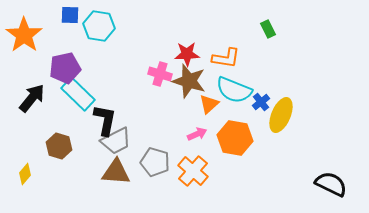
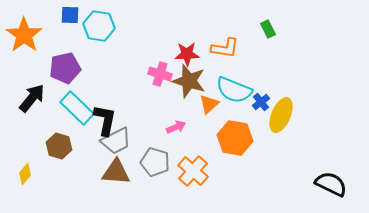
orange L-shape: moved 1 px left, 10 px up
cyan rectangle: moved 1 px left, 14 px down
pink arrow: moved 21 px left, 7 px up
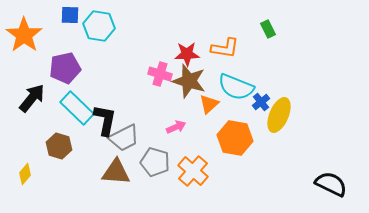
cyan semicircle: moved 2 px right, 3 px up
yellow ellipse: moved 2 px left
gray trapezoid: moved 8 px right, 3 px up
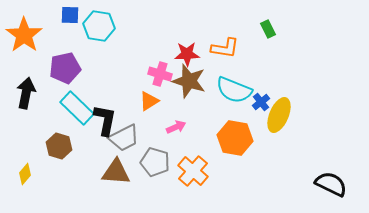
cyan semicircle: moved 2 px left, 3 px down
black arrow: moved 6 px left, 5 px up; rotated 28 degrees counterclockwise
orange triangle: moved 60 px left, 3 px up; rotated 10 degrees clockwise
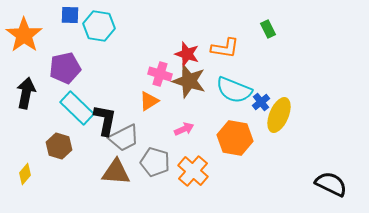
red star: rotated 20 degrees clockwise
pink arrow: moved 8 px right, 2 px down
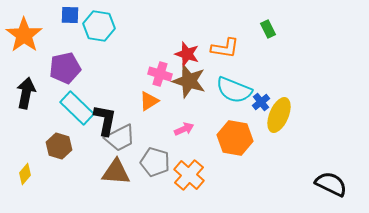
gray trapezoid: moved 4 px left
orange cross: moved 4 px left, 4 px down
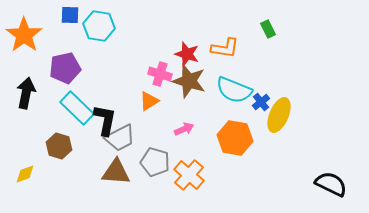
yellow diamond: rotated 30 degrees clockwise
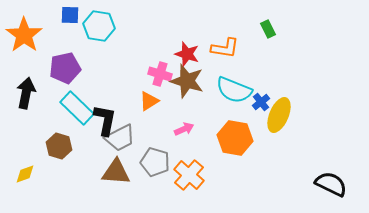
brown star: moved 2 px left
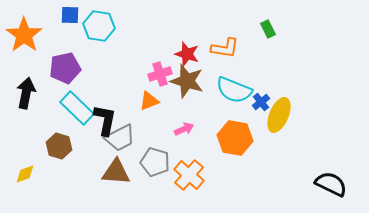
pink cross: rotated 35 degrees counterclockwise
orange triangle: rotated 10 degrees clockwise
